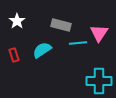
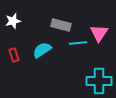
white star: moved 4 px left; rotated 21 degrees clockwise
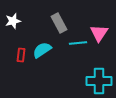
gray rectangle: moved 2 px left, 2 px up; rotated 48 degrees clockwise
red rectangle: moved 7 px right; rotated 24 degrees clockwise
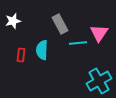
gray rectangle: moved 1 px right, 1 px down
cyan semicircle: rotated 54 degrees counterclockwise
cyan cross: rotated 30 degrees counterclockwise
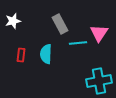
cyan semicircle: moved 4 px right, 4 px down
cyan cross: rotated 20 degrees clockwise
